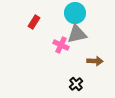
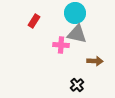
red rectangle: moved 1 px up
gray triangle: rotated 25 degrees clockwise
pink cross: rotated 21 degrees counterclockwise
black cross: moved 1 px right, 1 px down
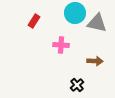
gray triangle: moved 20 px right, 11 px up
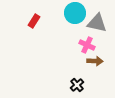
pink cross: moved 26 px right; rotated 21 degrees clockwise
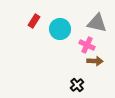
cyan circle: moved 15 px left, 16 px down
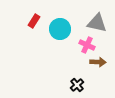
brown arrow: moved 3 px right, 1 px down
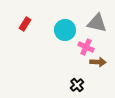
red rectangle: moved 9 px left, 3 px down
cyan circle: moved 5 px right, 1 px down
pink cross: moved 1 px left, 2 px down
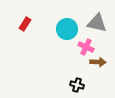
cyan circle: moved 2 px right, 1 px up
black cross: rotated 32 degrees counterclockwise
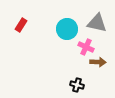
red rectangle: moved 4 px left, 1 px down
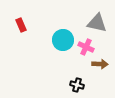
red rectangle: rotated 56 degrees counterclockwise
cyan circle: moved 4 px left, 11 px down
brown arrow: moved 2 px right, 2 px down
